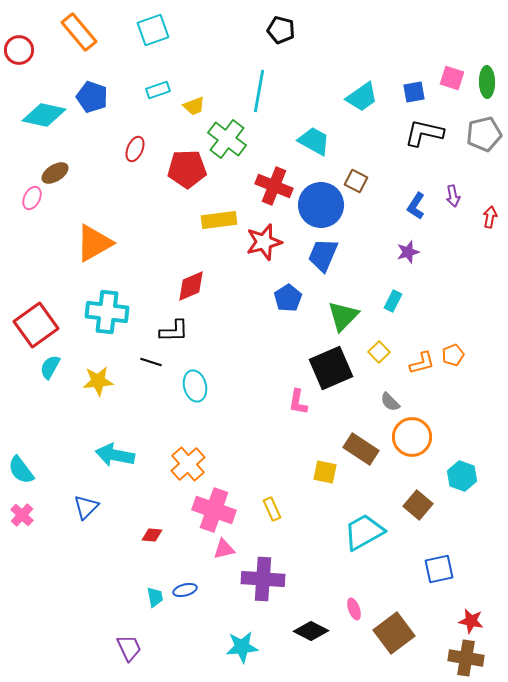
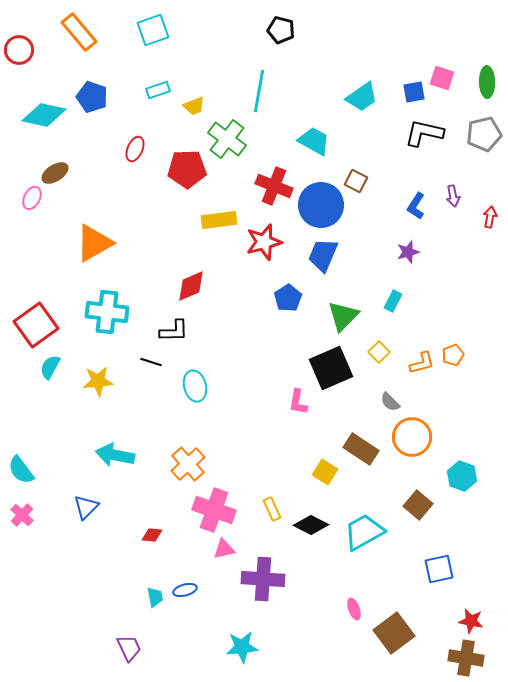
pink square at (452, 78): moved 10 px left
yellow square at (325, 472): rotated 20 degrees clockwise
black diamond at (311, 631): moved 106 px up
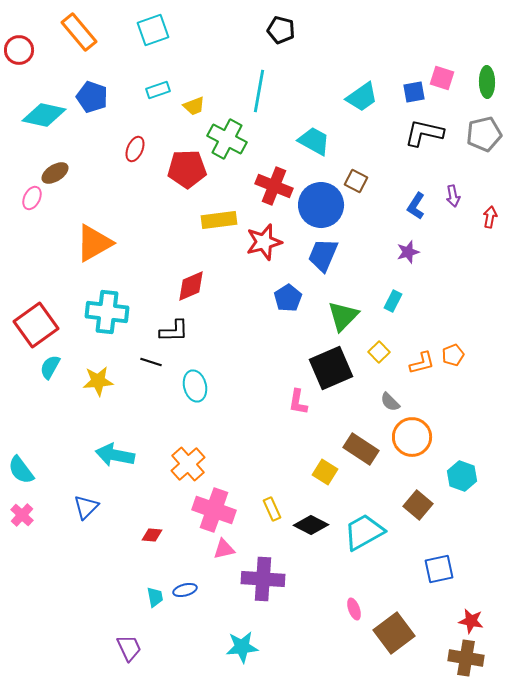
green cross at (227, 139): rotated 9 degrees counterclockwise
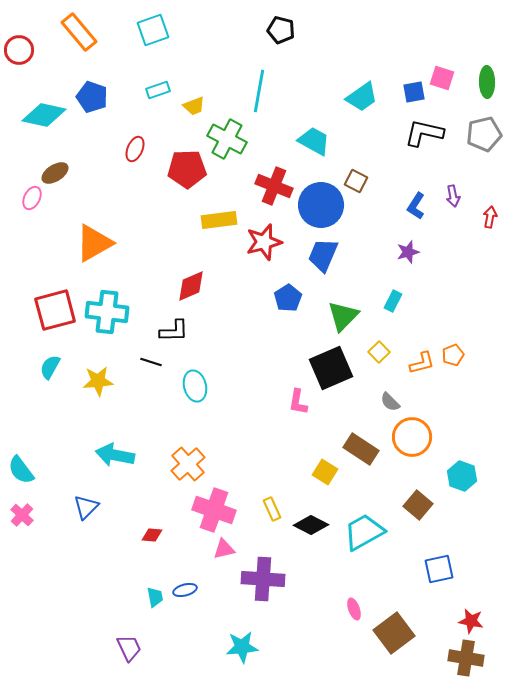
red square at (36, 325): moved 19 px right, 15 px up; rotated 21 degrees clockwise
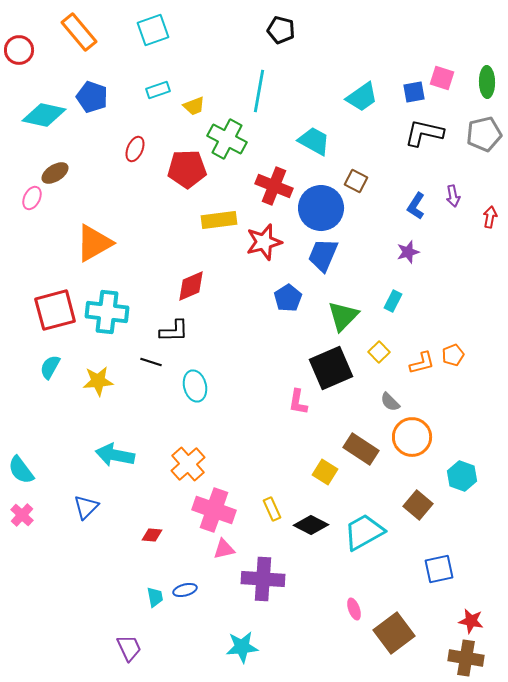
blue circle at (321, 205): moved 3 px down
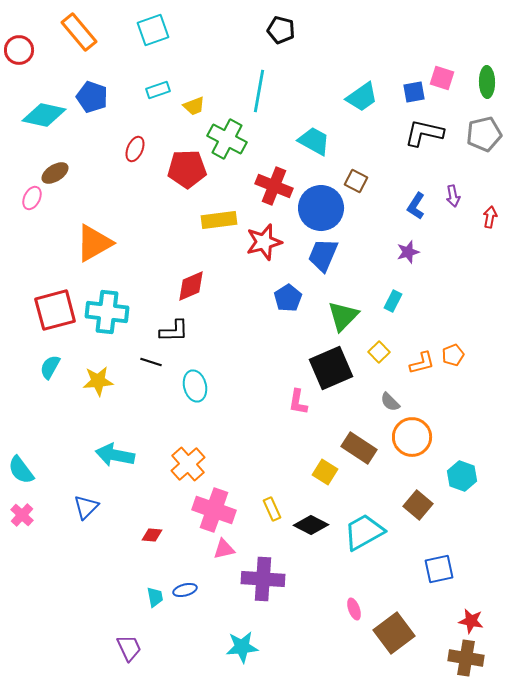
brown rectangle at (361, 449): moved 2 px left, 1 px up
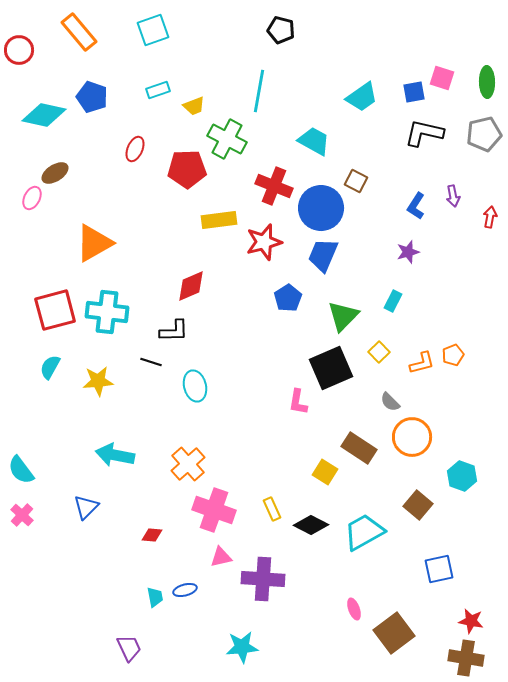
pink triangle at (224, 549): moved 3 px left, 8 px down
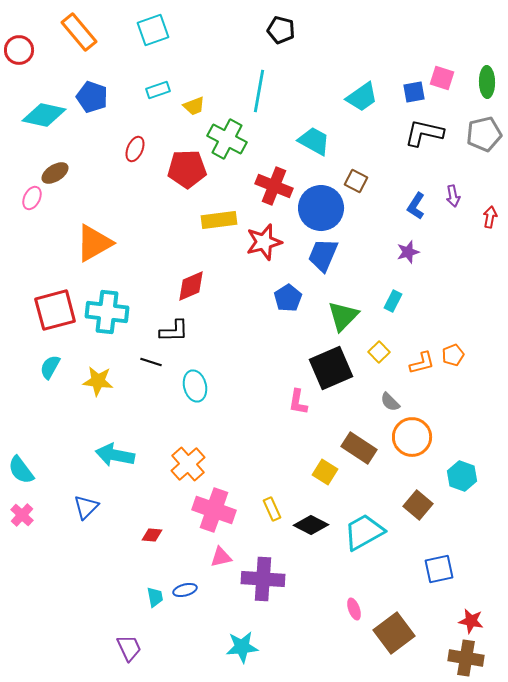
yellow star at (98, 381): rotated 12 degrees clockwise
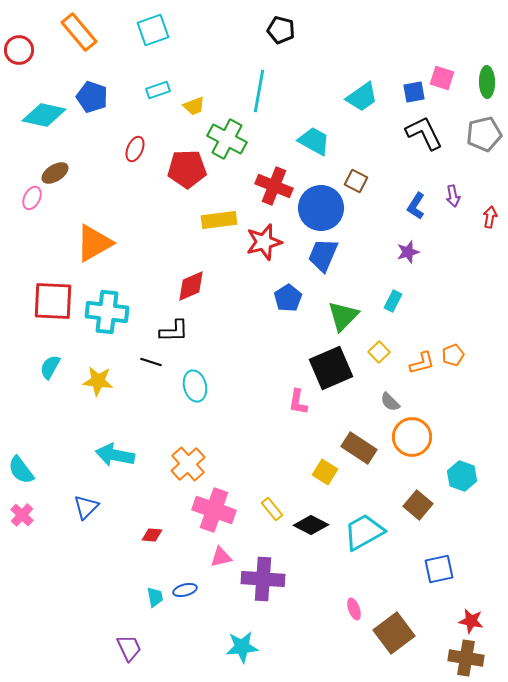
black L-shape at (424, 133): rotated 51 degrees clockwise
red square at (55, 310): moved 2 px left, 9 px up; rotated 18 degrees clockwise
yellow rectangle at (272, 509): rotated 15 degrees counterclockwise
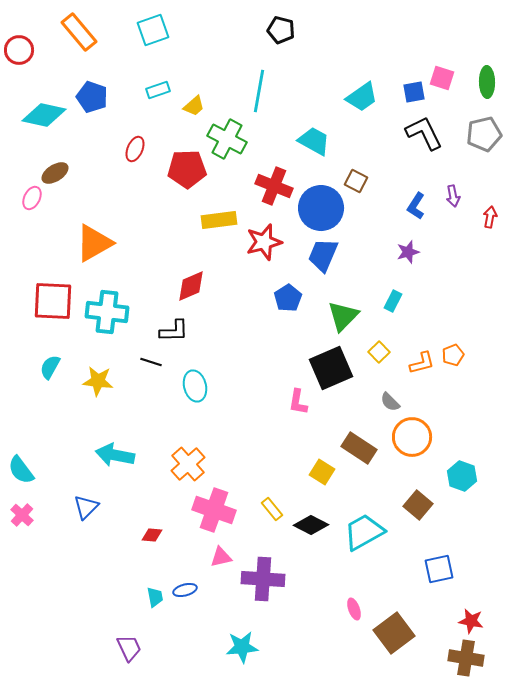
yellow trapezoid at (194, 106): rotated 20 degrees counterclockwise
yellow square at (325, 472): moved 3 px left
